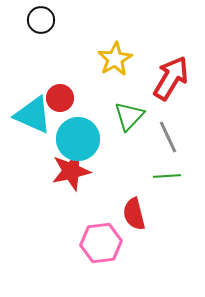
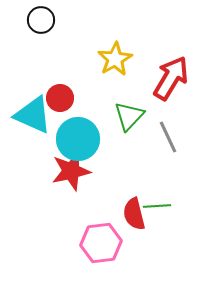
green line: moved 10 px left, 30 px down
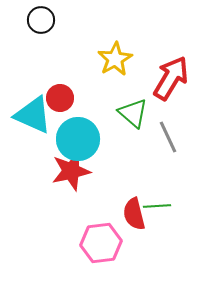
green triangle: moved 4 px right, 3 px up; rotated 32 degrees counterclockwise
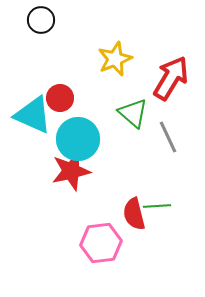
yellow star: rotated 8 degrees clockwise
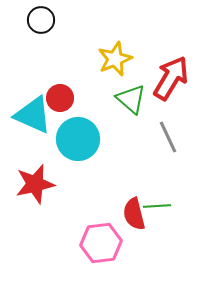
green triangle: moved 2 px left, 14 px up
red star: moved 36 px left, 13 px down
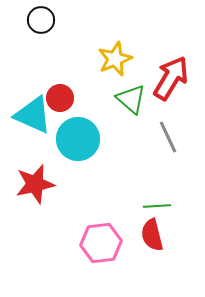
red semicircle: moved 18 px right, 21 px down
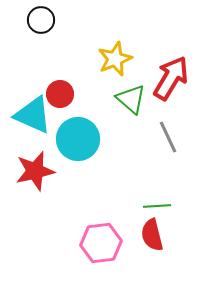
red circle: moved 4 px up
red star: moved 13 px up
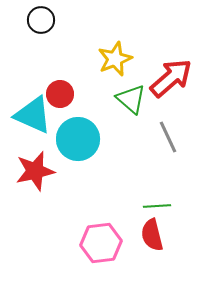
red arrow: rotated 18 degrees clockwise
